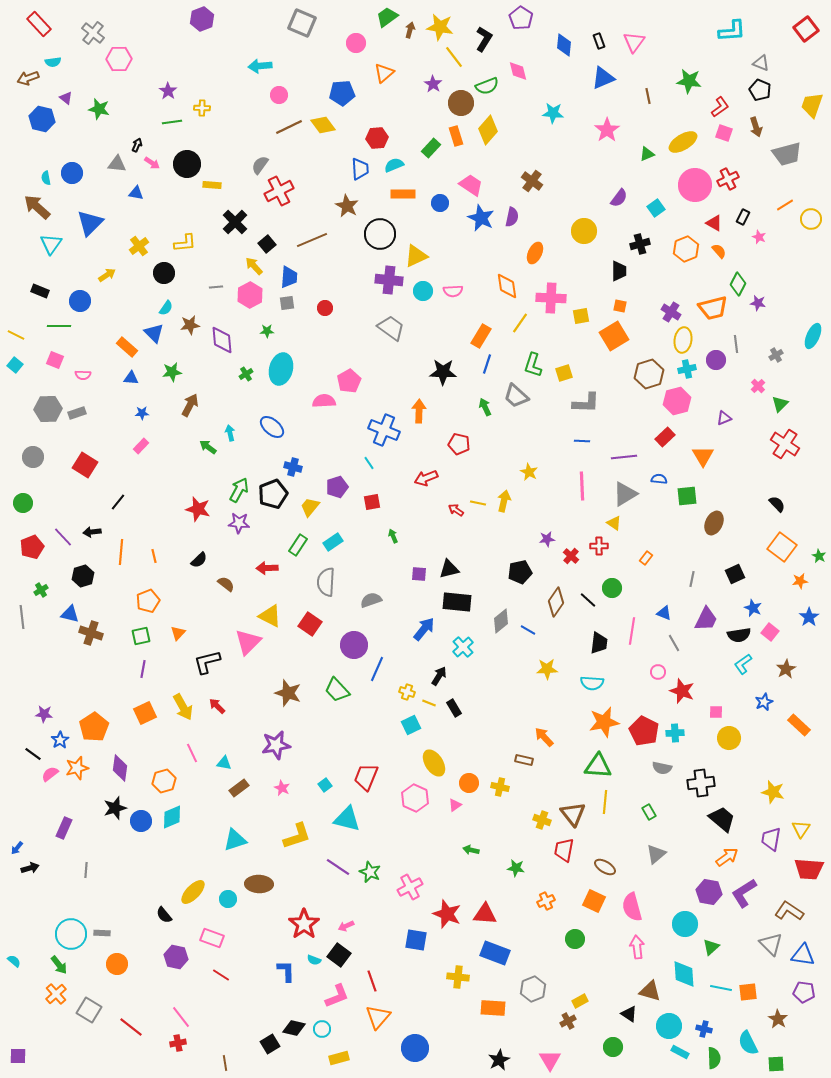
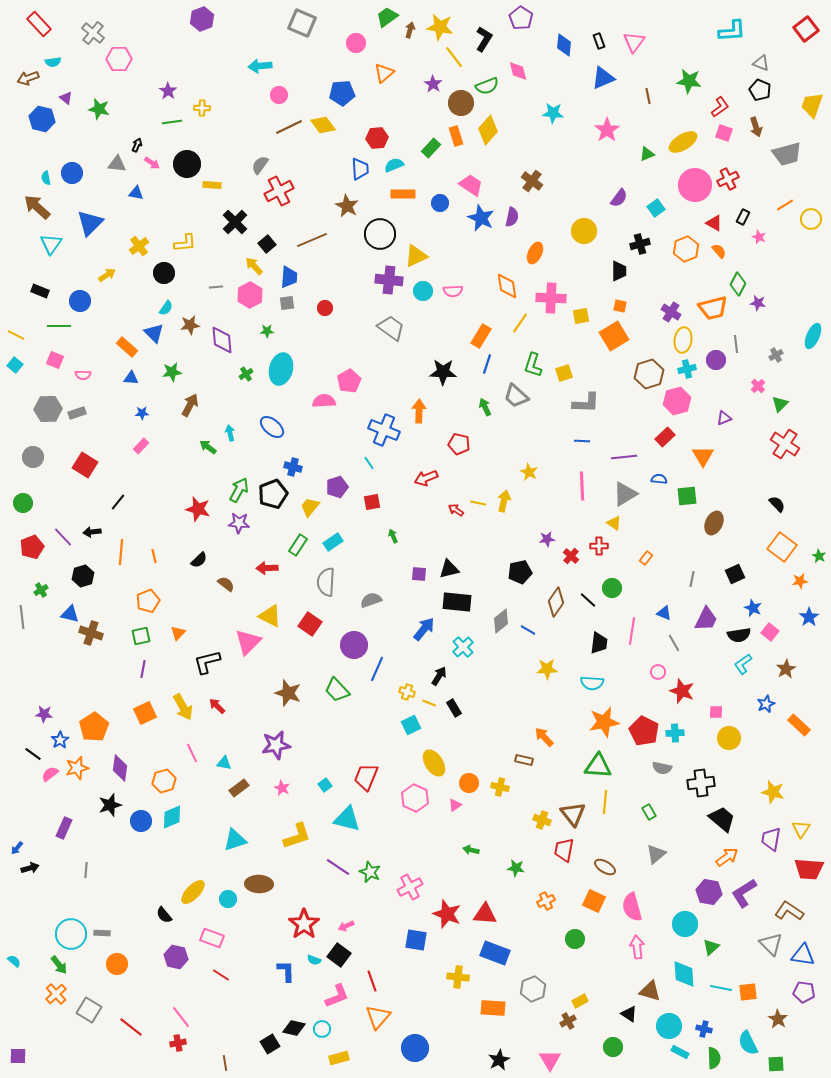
blue star at (764, 702): moved 2 px right, 2 px down
black star at (115, 808): moved 5 px left, 3 px up
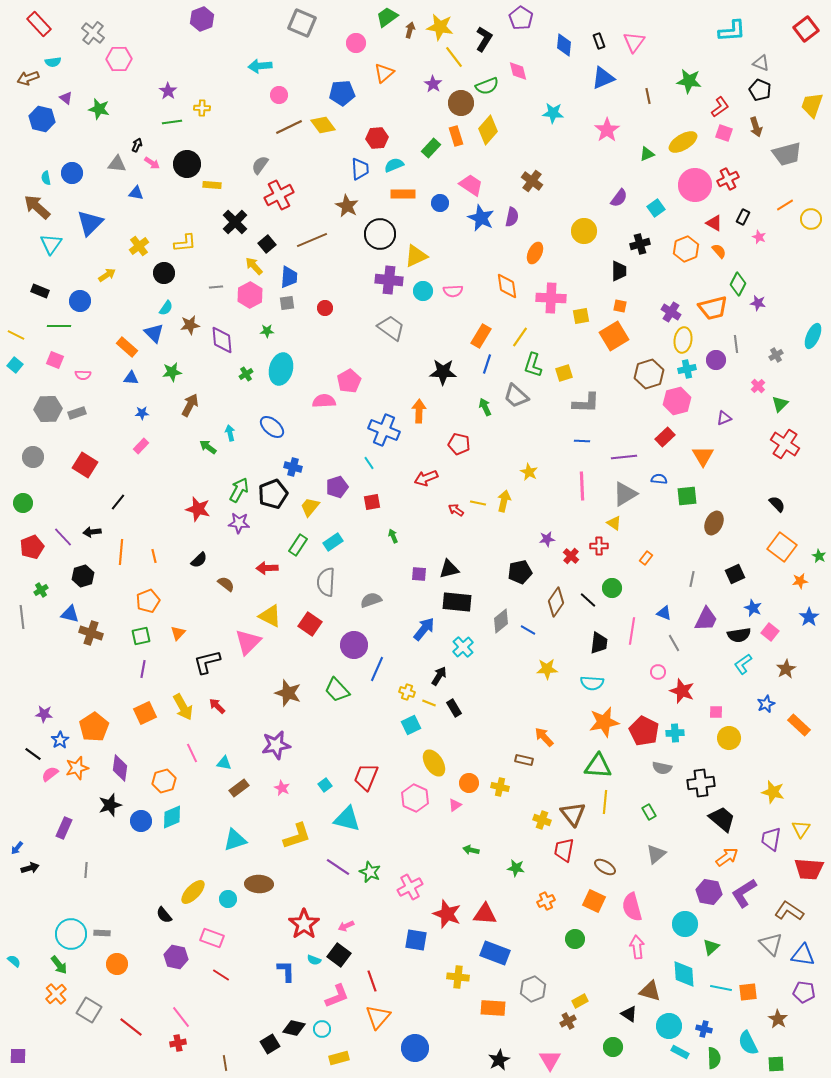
red cross at (279, 191): moved 4 px down
yellow line at (520, 323): moved 14 px down
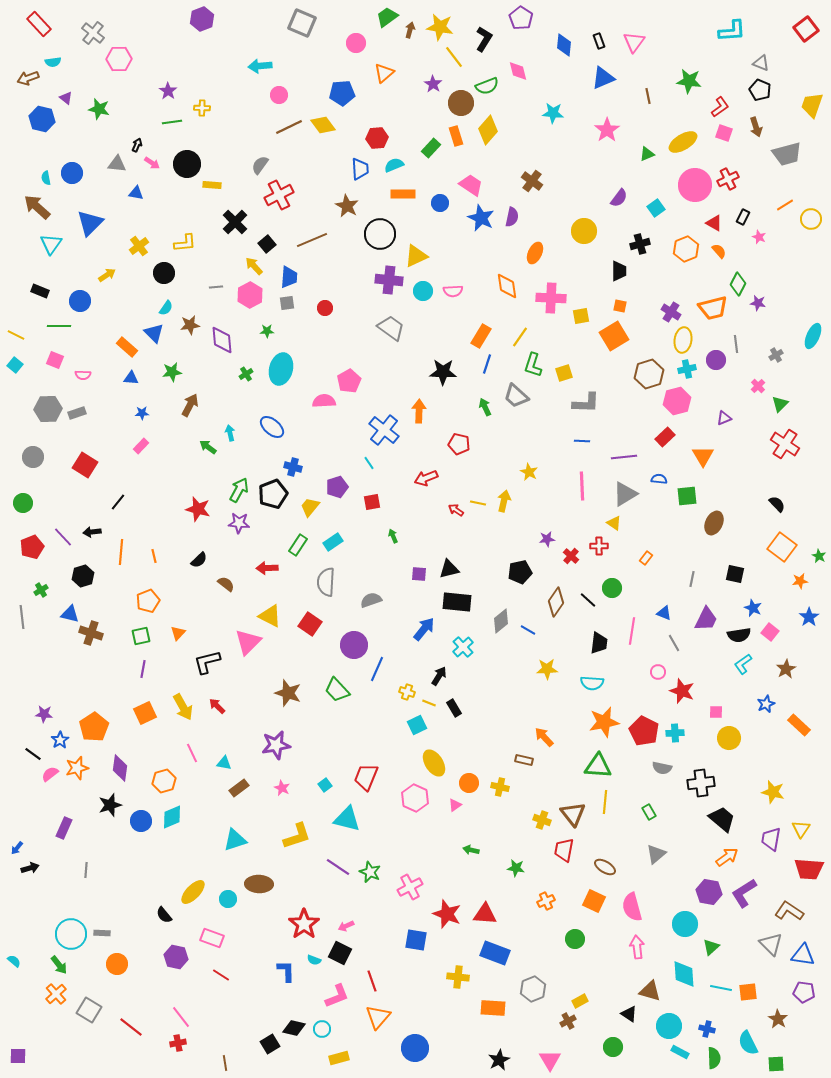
blue cross at (384, 430): rotated 16 degrees clockwise
black square at (735, 574): rotated 36 degrees clockwise
cyan square at (411, 725): moved 6 px right
black square at (339, 955): moved 1 px right, 2 px up; rotated 10 degrees counterclockwise
blue cross at (704, 1029): moved 3 px right
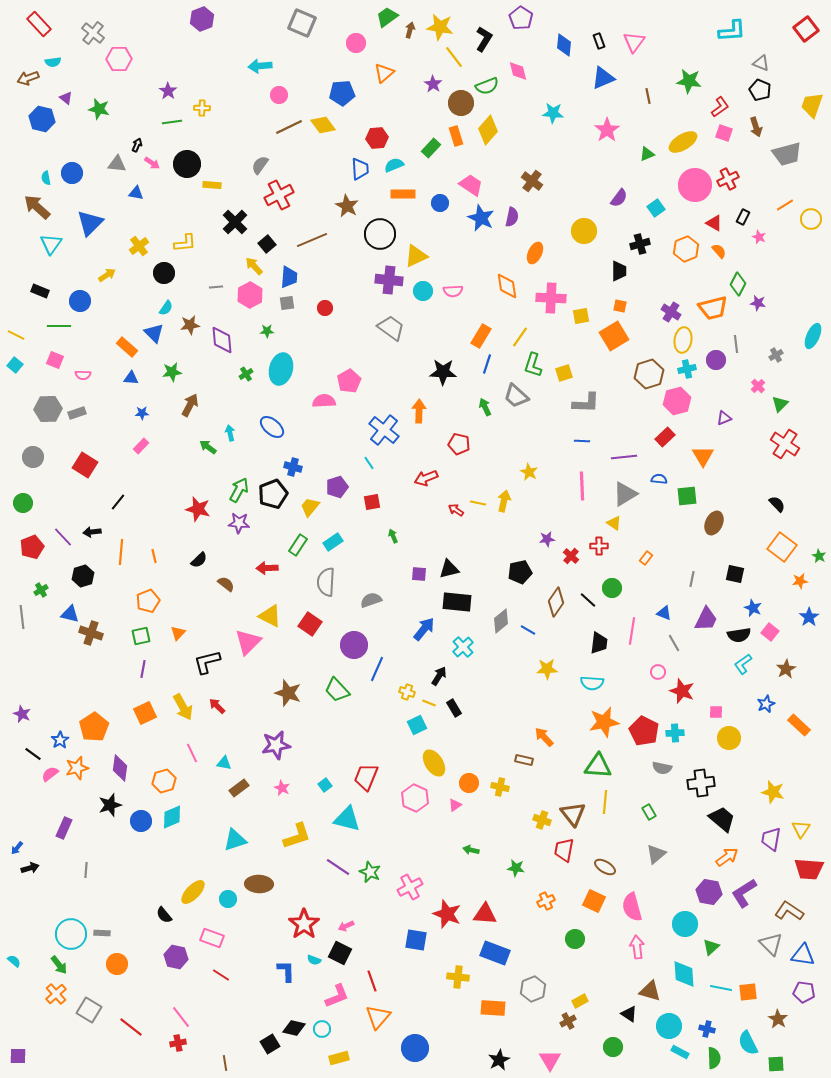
purple star at (44, 714): moved 22 px left; rotated 18 degrees clockwise
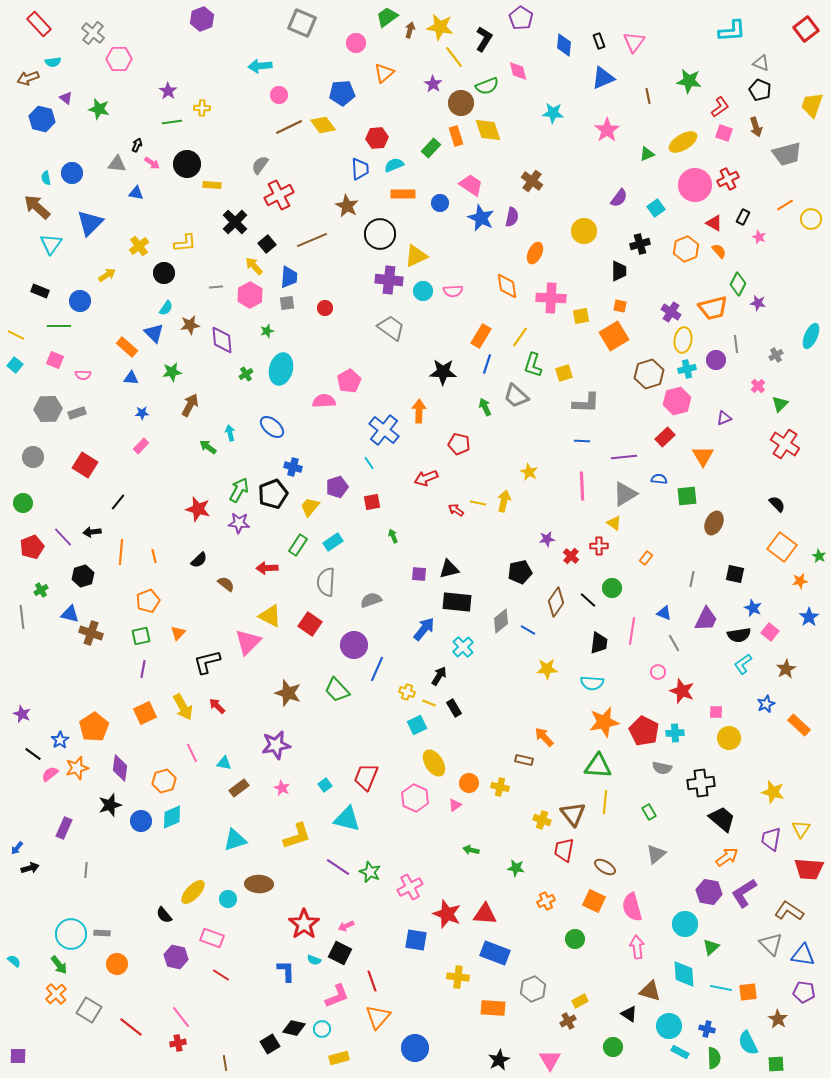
yellow diamond at (488, 130): rotated 60 degrees counterclockwise
green star at (267, 331): rotated 16 degrees counterclockwise
cyan ellipse at (813, 336): moved 2 px left
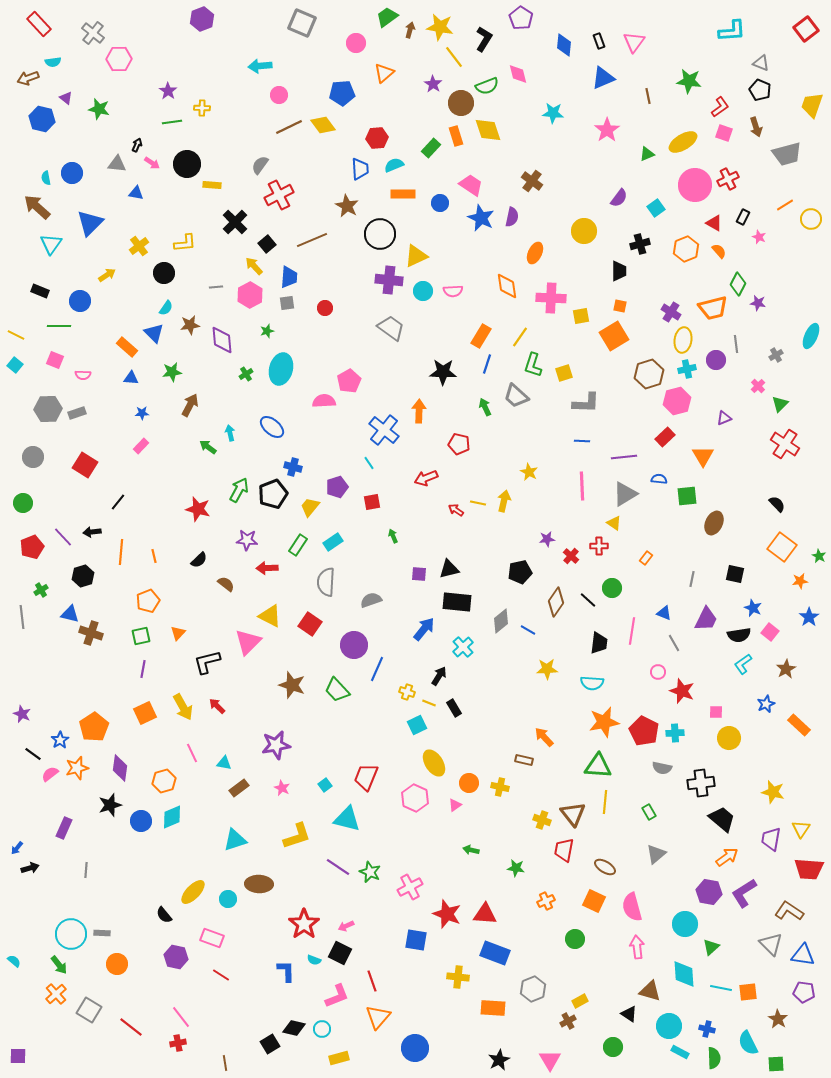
pink diamond at (518, 71): moved 3 px down
purple star at (239, 523): moved 8 px right, 17 px down
brown star at (288, 693): moved 4 px right, 8 px up
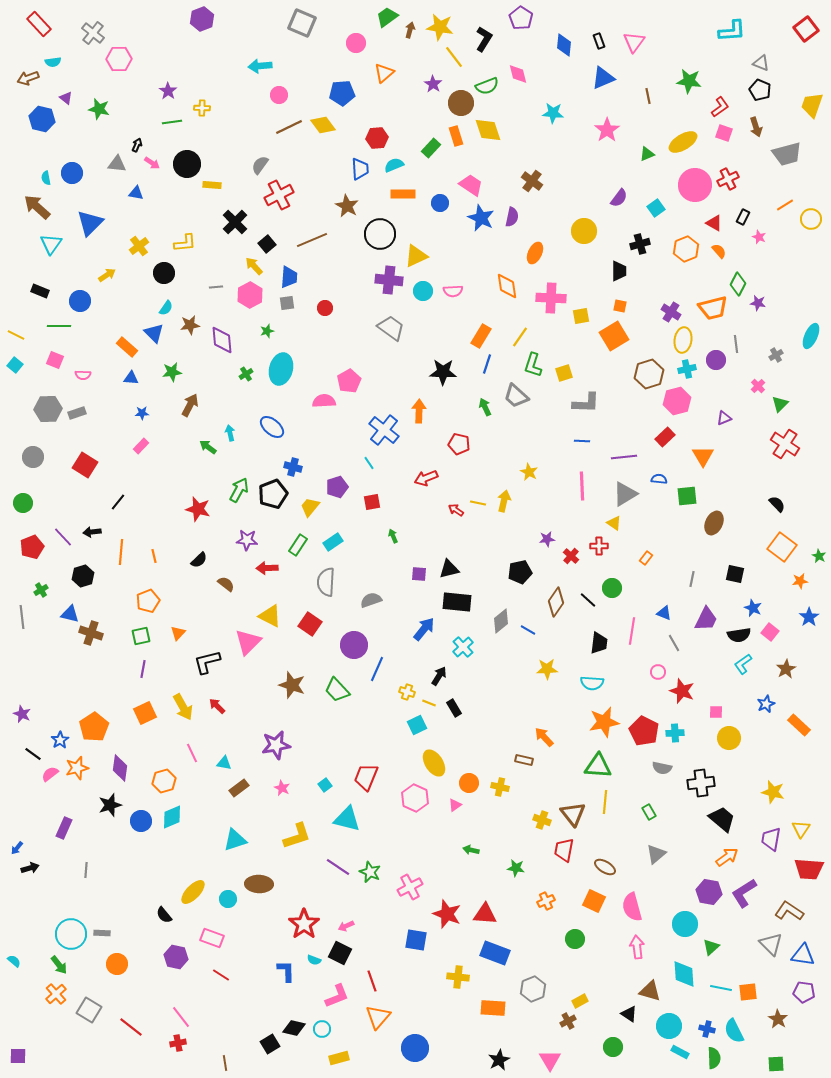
cyan semicircle at (748, 1043): moved 14 px left, 12 px up
